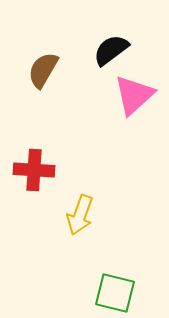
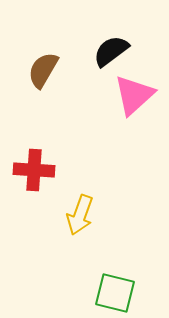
black semicircle: moved 1 px down
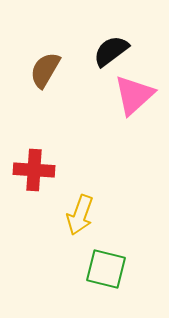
brown semicircle: moved 2 px right
green square: moved 9 px left, 24 px up
